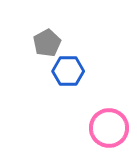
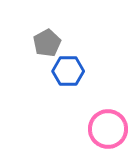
pink circle: moved 1 px left, 1 px down
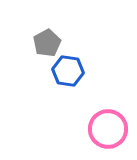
blue hexagon: rotated 8 degrees clockwise
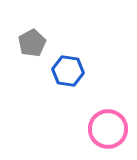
gray pentagon: moved 15 px left
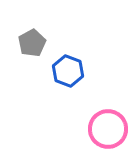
blue hexagon: rotated 12 degrees clockwise
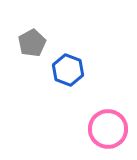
blue hexagon: moved 1 px up
